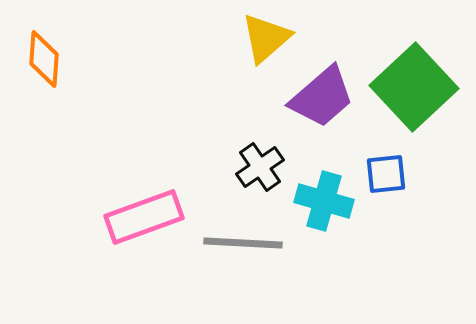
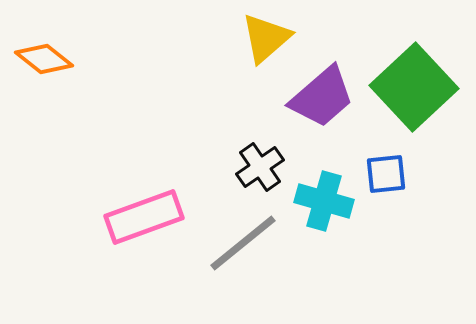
orange diamond: rotated 56 degrees counterclockwise
gray line: rotated 42 degrees counterclockwise
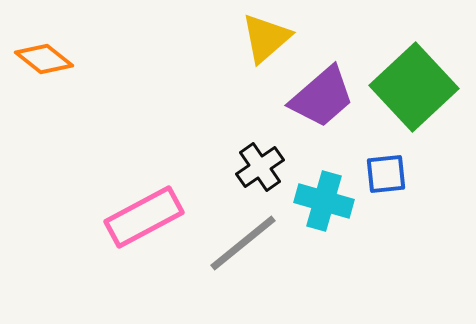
pink rectangle: rotated 8 degrees counterclockwise
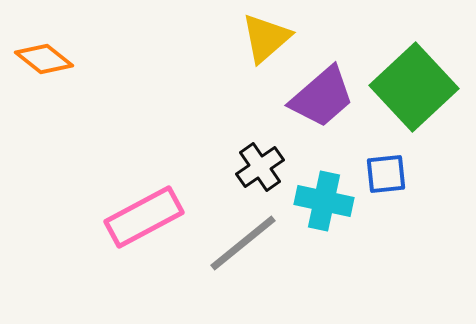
cyan cross: rotated 4 degrees counterclockwise
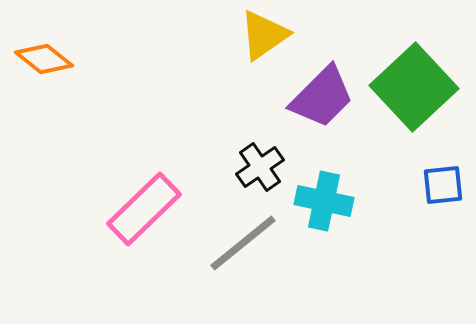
yellow triangle: moved 2 px left, 3 px up; rotated 6 degrees clockwise
purple trapezoid: rotated 4 degrees counterclockwise
blue square: moved 57 px right, 11 px down
pink rectangle: moved 8 px up; rotated 16 degrees counterclockwise
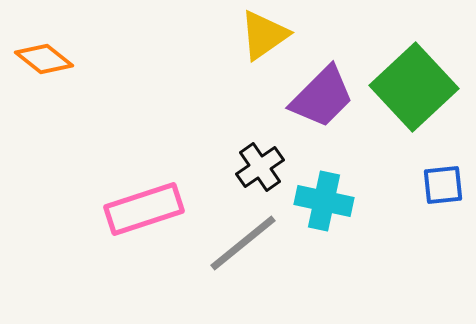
pink rectangle: rotated 26 degrees clockwise
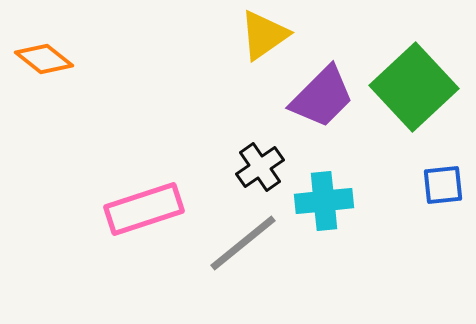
cyan cross: rotated 18 degrees counterclockwise
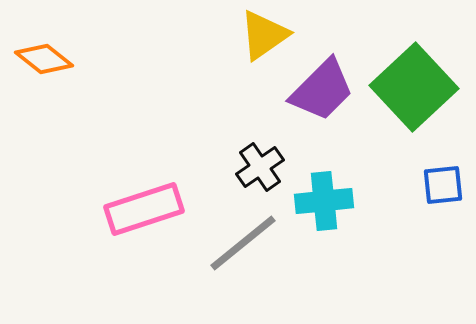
purple trapezoid: moved 7 px up
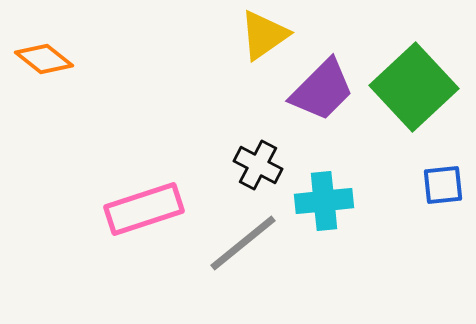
black cross: moved 2 px left, 2 px up; rotated 27 degrees counterclockwise
